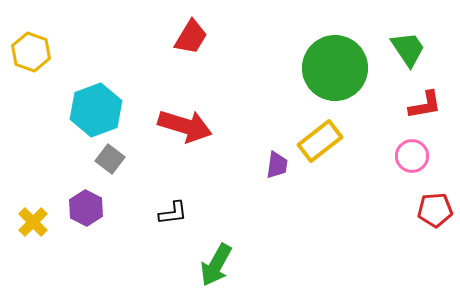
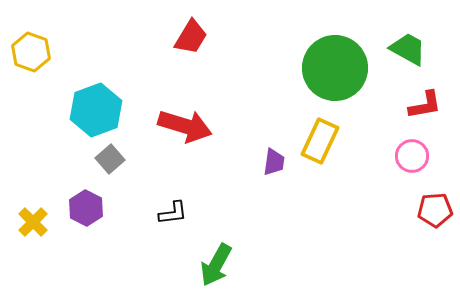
green trapezoid: rotated 27 degrees counterclockwise
yellow rectangle: rotated 27 degrees counterclockwise
gray square: rotated 12 degrees clockwise
purple trapezoid: moved 3 px left, 3 px up
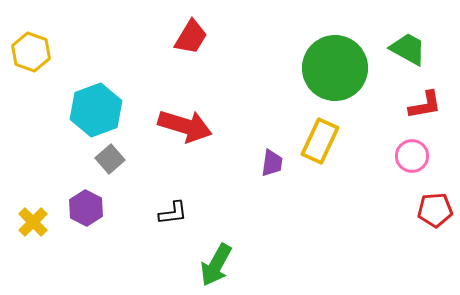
purple trapezoid: moved 2 px left, 1 px down
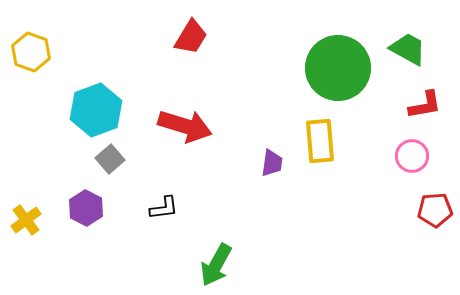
green circle: moved 3 px right
yellow rectangle: rotated 30 degrees counterclockwise
black L-shape: moved 9 px left, 5 px up
yellow cross: moved 7 px left, 2 px up; rotated 8 degrees clockwise
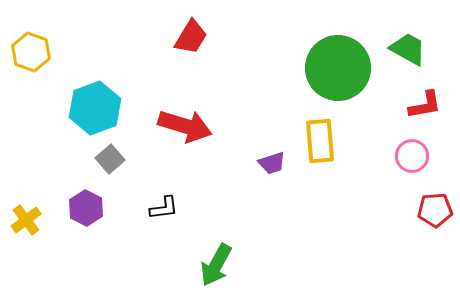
cyan hexagon: moved 1 px left, 2 px up
purple trapezoid: rotated 64 degrees clockwise
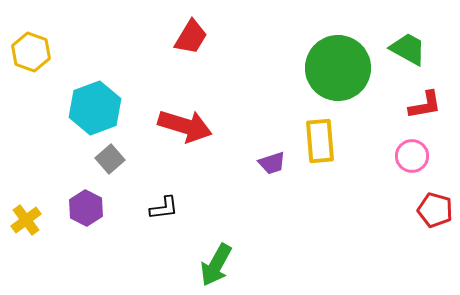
red pentagon: rotated 20 degrees clockwise
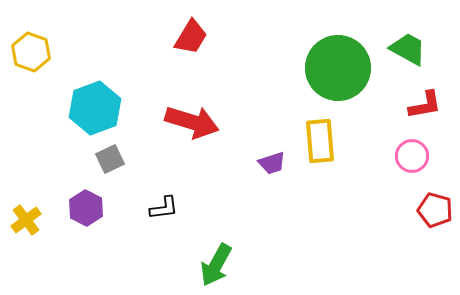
red arrow: moved 7 px right, 4 px up
gray square: rotated 16 degrees clockwise
